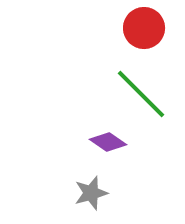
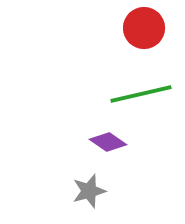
green line: rotated 58 degrees counterclockwise
gray star: moved 2 px left, 2 px up
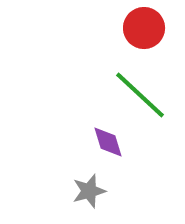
green line: moved 1 px left, 1 px down; rotated 56 degrees clockwise
purple diamond: rotated 39 degrees clockwise
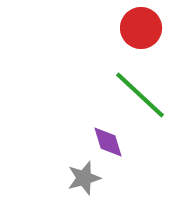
red circle: moved 3 px left
gray star: moved 5 px left, 13 px up
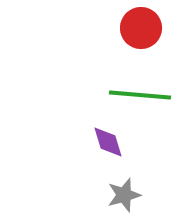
green line: rotated 38 degrees counterclockwise
gray star: moved 40 px right, 17 px down
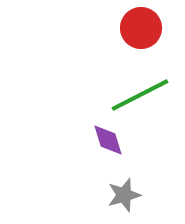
green line: rotated 32 degrees counterclockwise
purple diamond: moved 2 px up
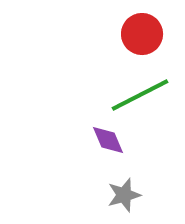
red circle: moved 1 px right, 6 px down
purple diamond: rotated 6 degrees counterclockwise
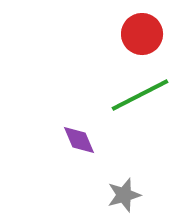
purple diamond: moved 29 px left
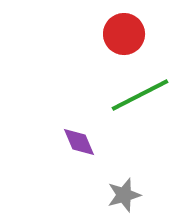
red circle: moved 18 px left
purple diamond: moved 2 px down
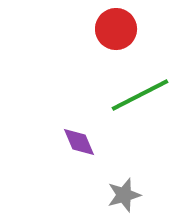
red circle: moved 8 px left, 5 px up
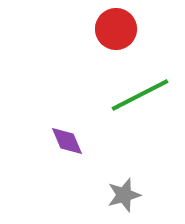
purple diamond: moved 12 px left, 1 px up
